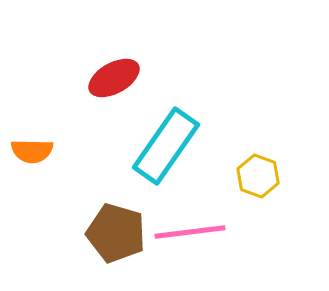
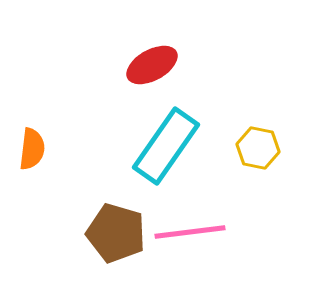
red ellipse: moved 38 px right, 13 px up
orange semicircle: moved 2 px up; rotated 84 degrees counterclockwise
yellow hexagon: moved 28 px up; rotated 9 degrees counterclockwise
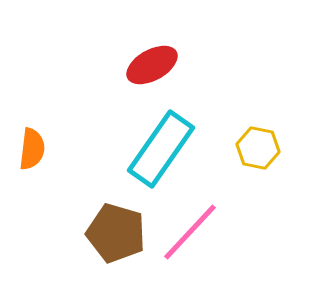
cyan rectangle: moved 5 px left, 3 px down
pink line: rotated 40 degrees counterclockwise
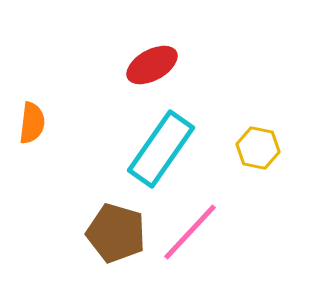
orange semicircle: moved 26 px up
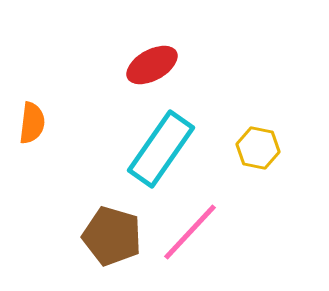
brown pentagon: moved 4 px left, 3 px down
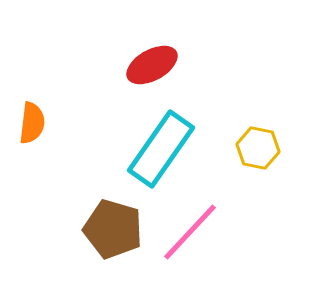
brown pentagon: moved 1 px right, 7 px up
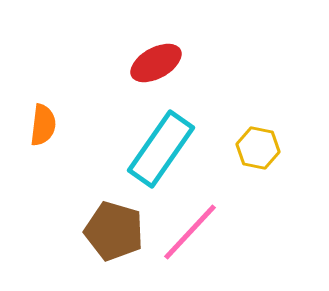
red ellipse: moved 4 px right, 2 px up
orange semicircle: moved 11 px right, 2 px down
brown pentagon: moved 1 px right, 2 px down
